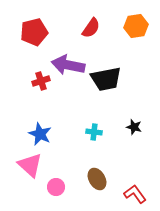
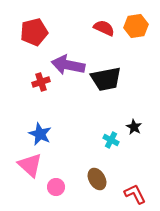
red semicircle: moved 13 px right; rotated 100 degrees counterclockwise
red cross: moved 1 px down
black star: rotated 14 degrees clockwise
cyan cross: moved 17 px right, 8 px down; rotated 21 degrees clockwise
red L-shape: rotated 10 degrees clockwise
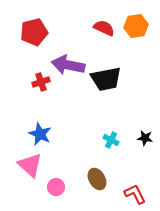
black star: moved 11 px right, 11 px down; rotated 21 degrees counterclockwise
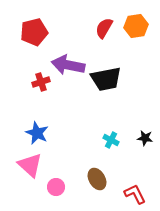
red semicircle: rotated 85 degrees counterclockwise
blue star: moved 3 px left, 1 px up
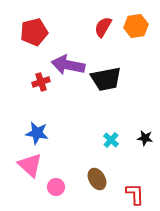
red semicircle: moved 1 px left, 1 px up
blue star: rotated 15 degrees counterclockwise
cyan cross: rotated 14 degrees clockwise
red L-shape: rotated 25 degrees clockwise
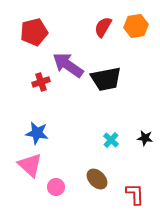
purple arrow: rotated 24 degrees clockwise
brown ellipse: rotated 15 degrees counterclockwise
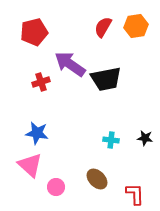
purple arrow: moved 2 px right, 1 px up
cyan cross: rotated 35 degrees counterclockwise
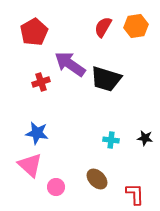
red pentagon: rotated 16 degrees counterclockwise
black trapezoid: rotated 28 degrees clockwise
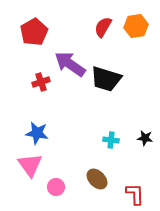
pink triangle: rotated 12 degrees clockwise
